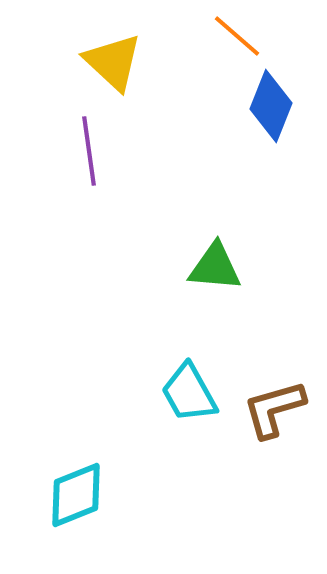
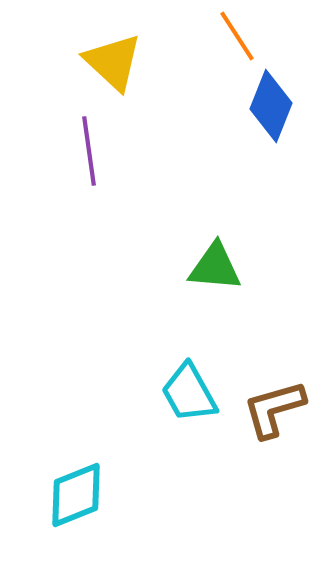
orange line: rotated 16 degrees clockwise
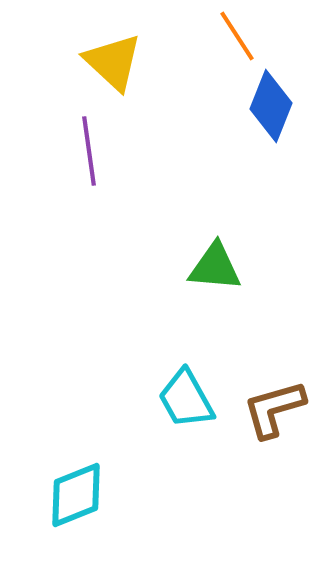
cyan trapezoid: moved 3 px left, 6 px down
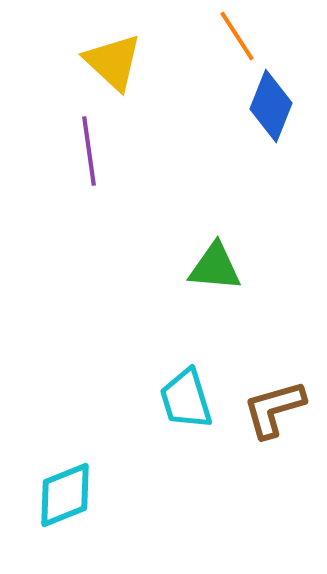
cyan trapezoid: rotated 12 degrees clockwise
cyan diamond: moved 11 px left
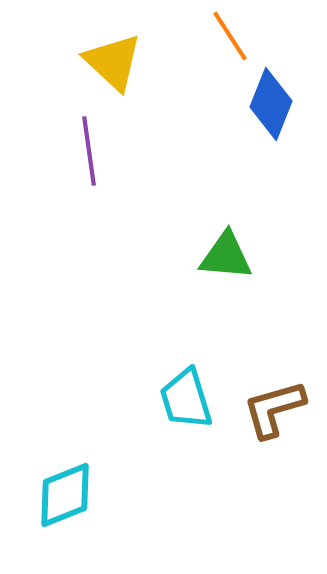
orange line: moved 7 px left
blue diamond: moved 2 px up
green triangle: moved 11 px right, 11 px up
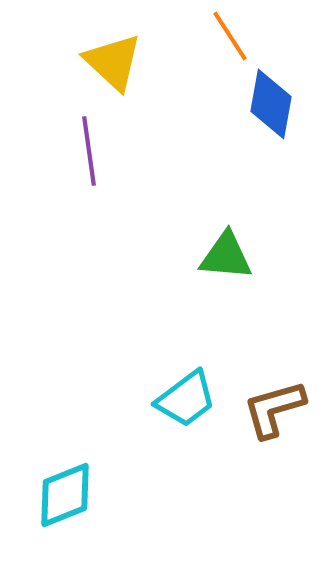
blue diamond: rotated 12 degrees counterclockwise
cyan trapezoid: rotated 110 degrees counterclockwise
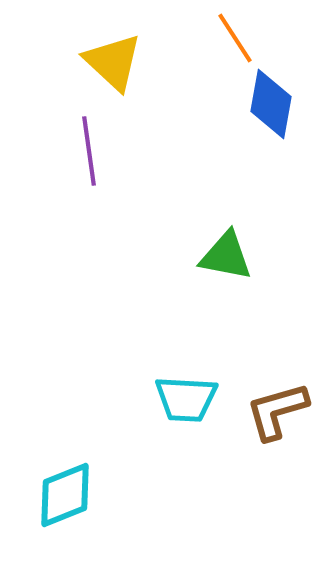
orange line: moved 5 px right, 2 px down
green triangle: rotated 6 degrees clockwise
cyan trapezoid: rotated 40 degrees clockwise
brown L-shape: moved 3 px right, 2 px down
